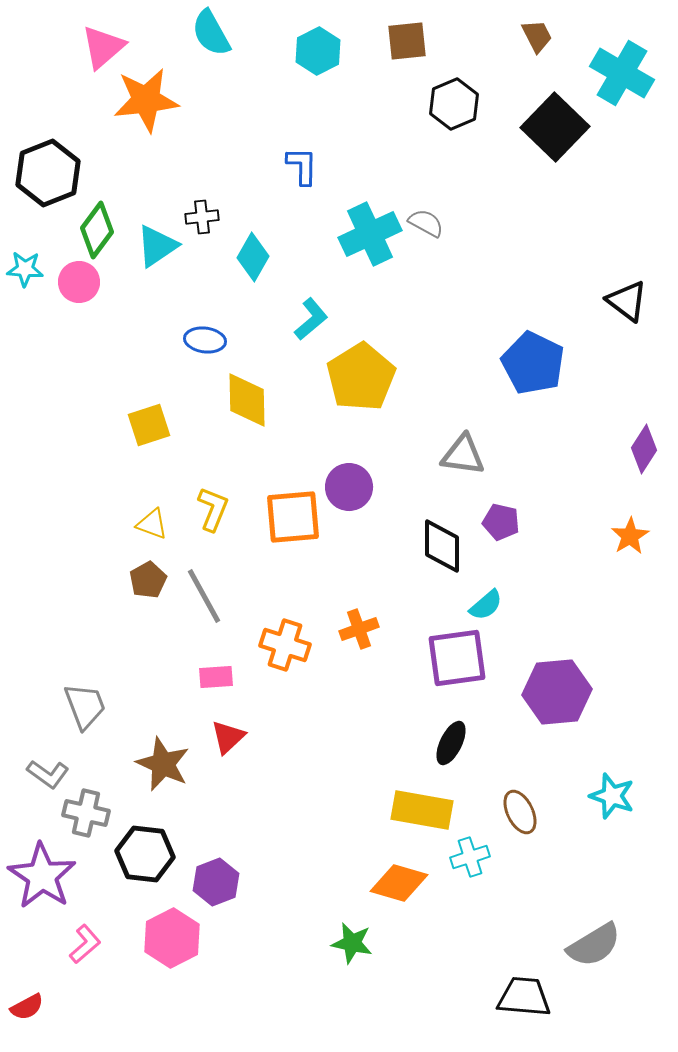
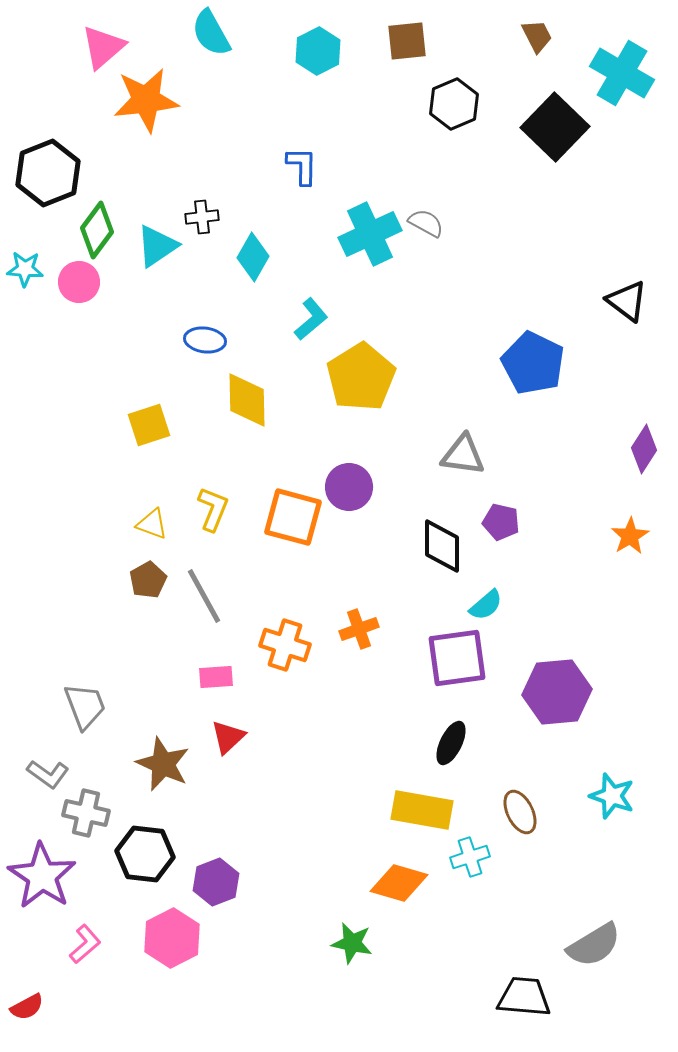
orange square at (293, 517): rotated 20 degrees clockwise
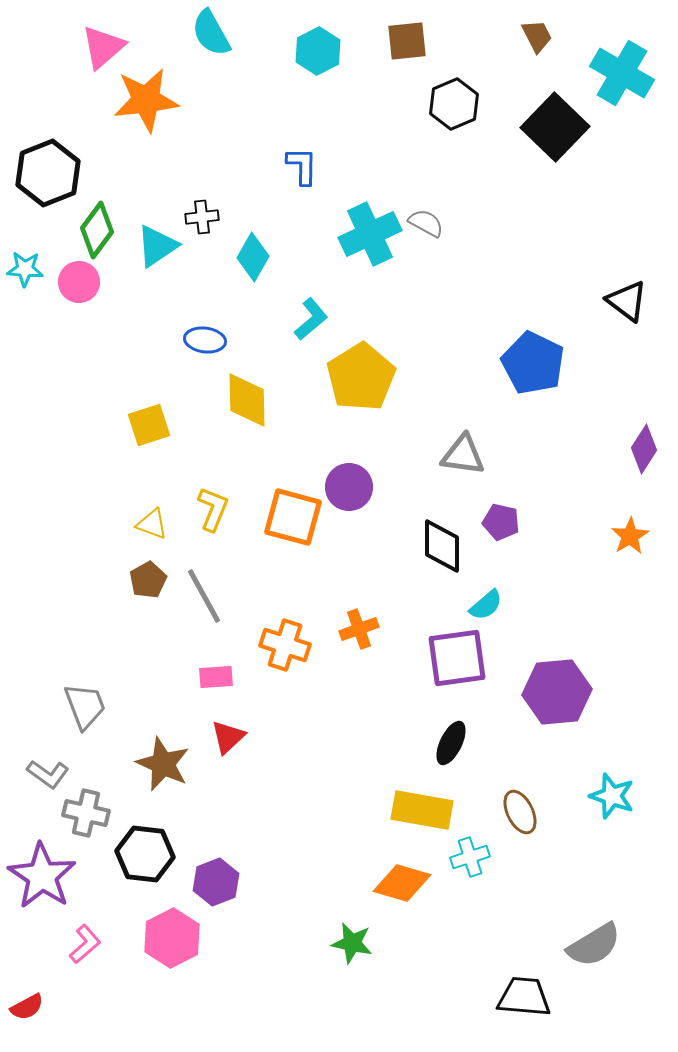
orange diamond at (399, 883): moved 3 px right
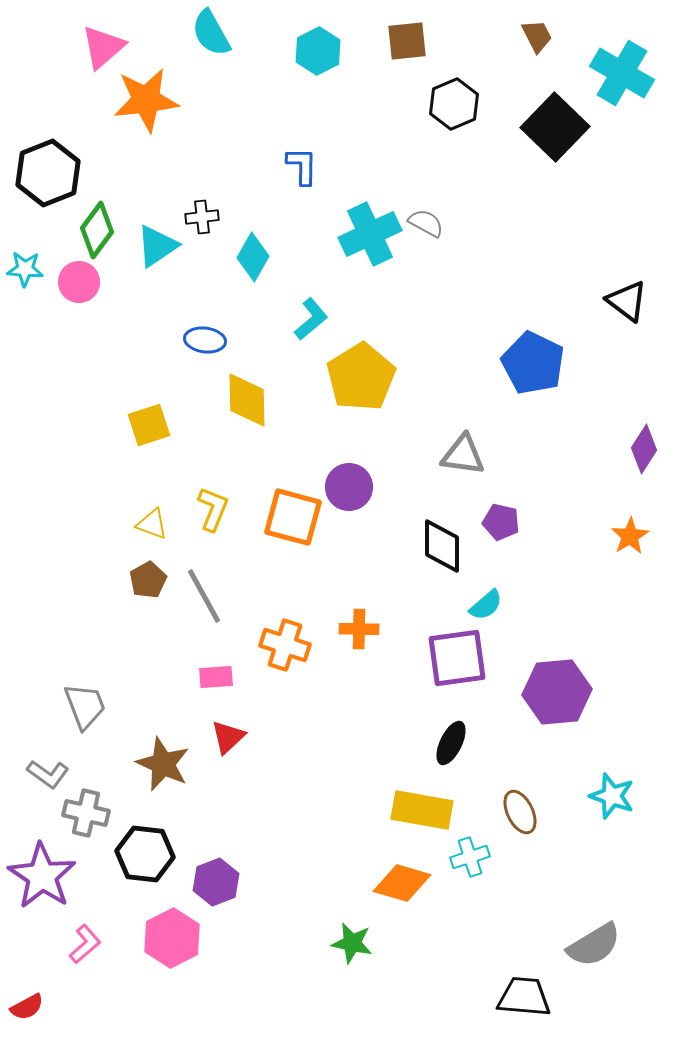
orange cross at (359, 629): rotated 21 degrees clockwise
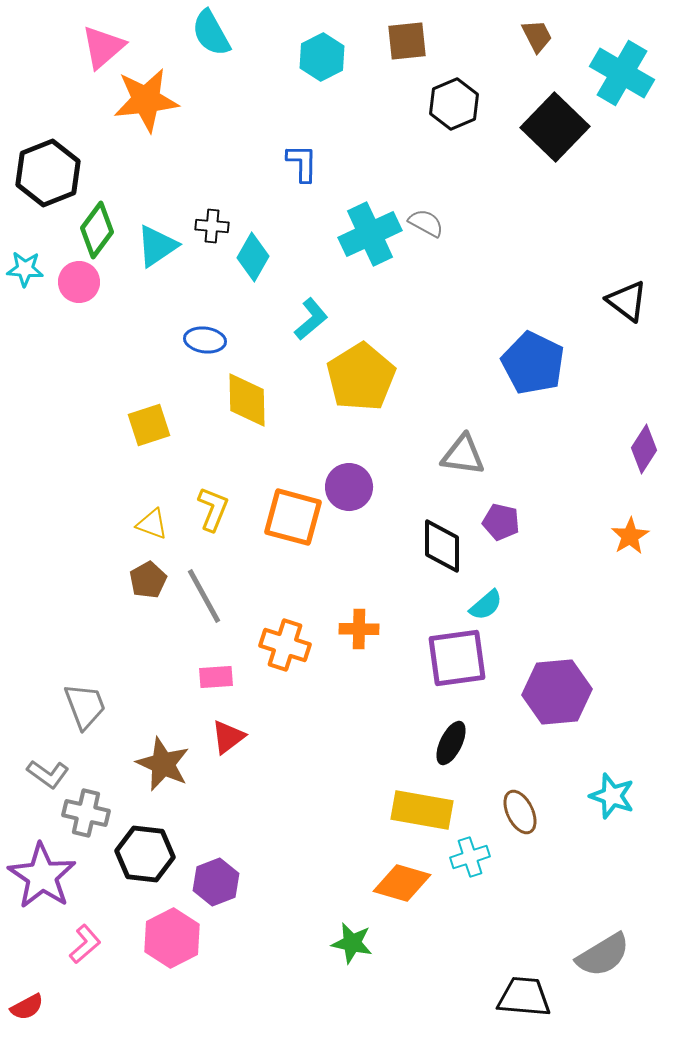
cyan hexagon at (318, 51): moved 4 px right, 6 px down
blue L-shape at (302, 166): moved 3 px up
black cross at (202, 217): moved 10 px right, 9 px down; rotated 12 degrees clockwise
red triangle at (228, 737): rotated 6 degrees clockwise
gray semicircle at (594, 945): moved 9 px right, 10 px down
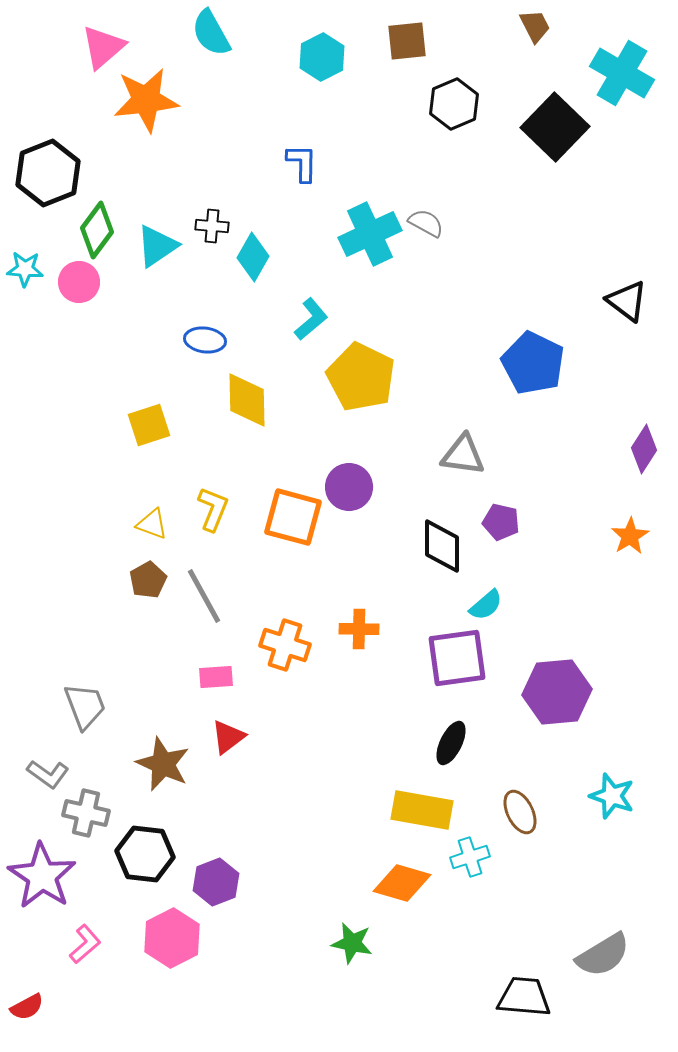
brown trapezoid at (537, 36): moved 2 px left, 10 px up
yellow pentagon at (361, 377): rotated 14 degrees counterclockwise
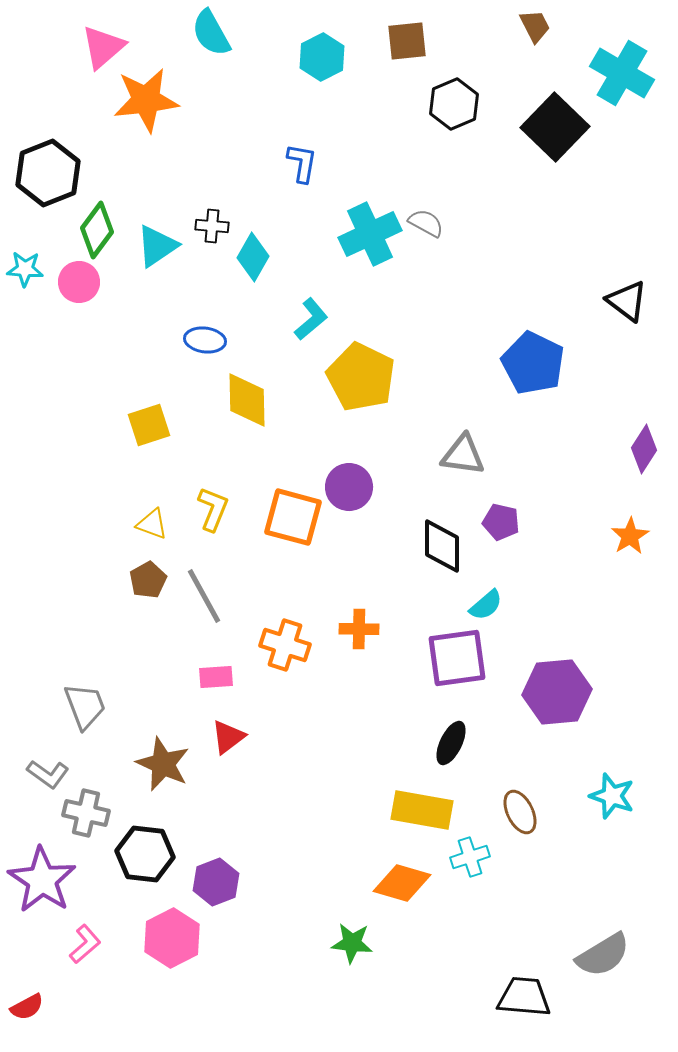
blue L-shape at (302, 163): rotated 9 degrees clockwise
purple star at (42, 876): moved 4 px down
green star at (352, 943): rotated 6 degrees counterclockwise
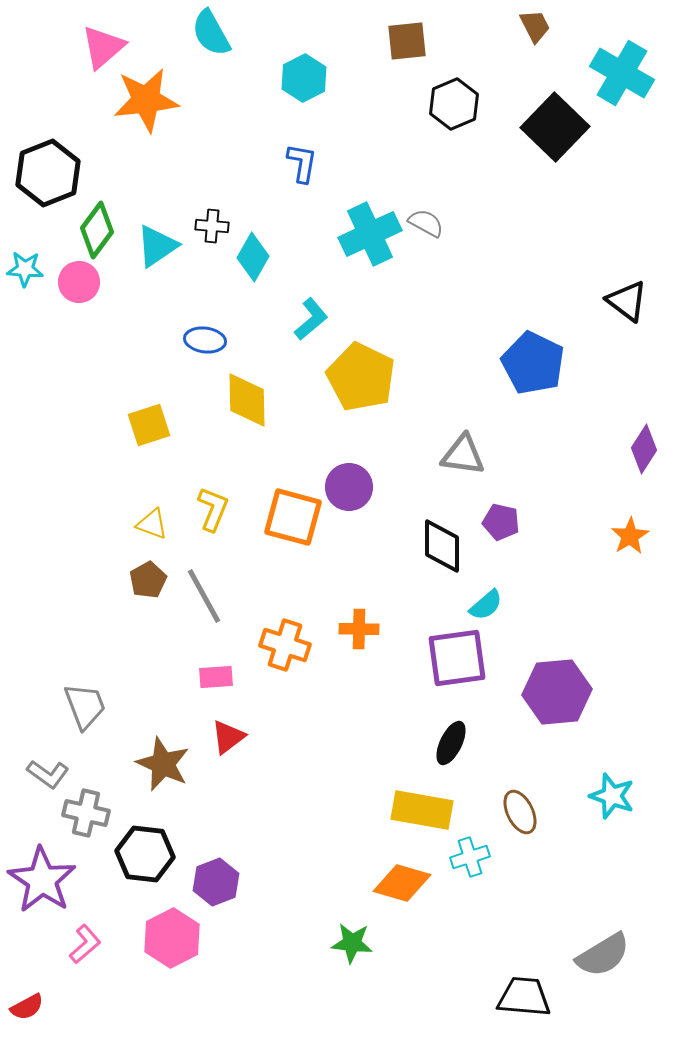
cyan hexagon at (322, 57): moved 18 px left, 21 px down
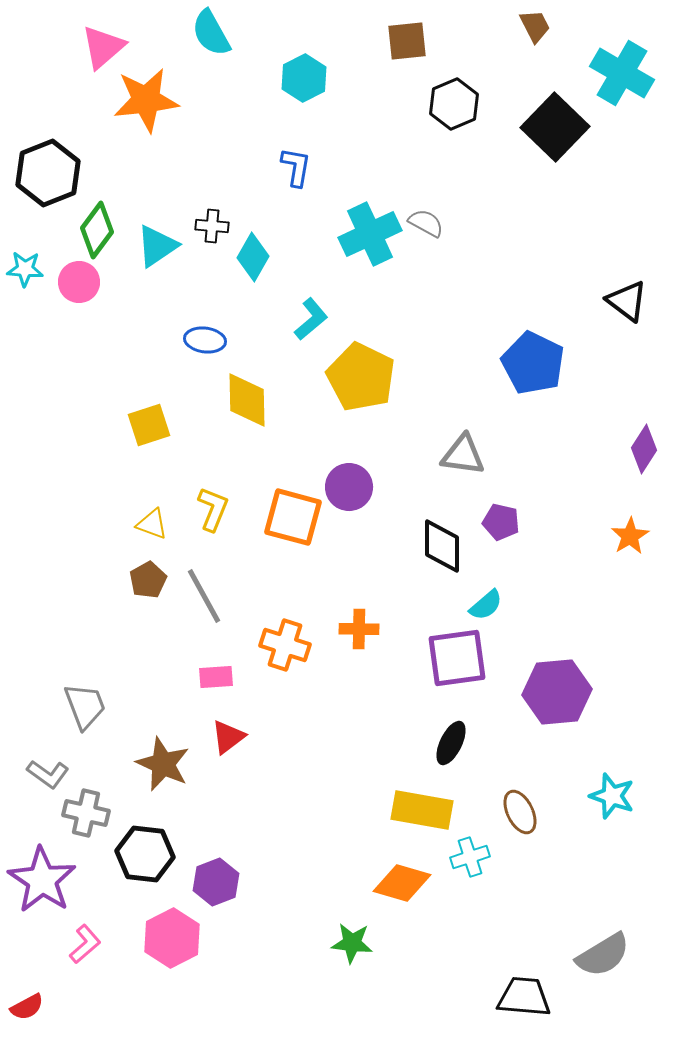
blue L-shape at (302, 163): moved 6 px left, 4 px down
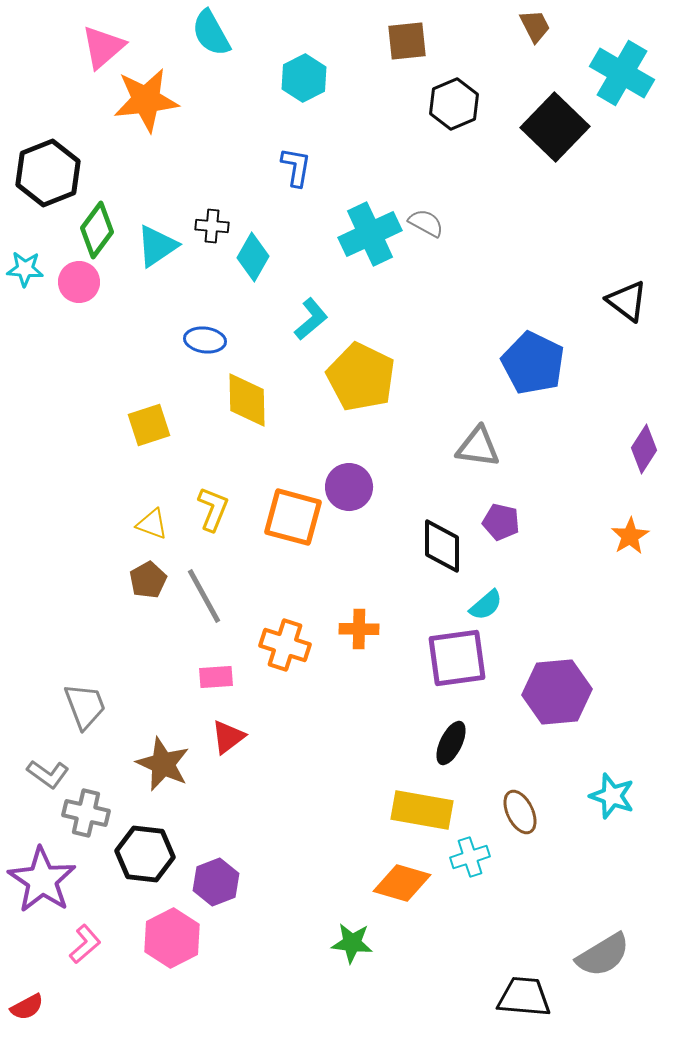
gray triangle at (463, 455): moved 15 px right, 8 px up
